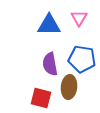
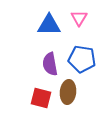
brown ellipse: moved 1 px left, 5 px down
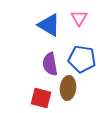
blue triangle: rotated 30 degrees clockwise
brown ellipse: moved 4 px up
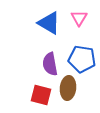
blue triangle: moved 2 px up
red square: moved 3 px up
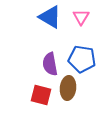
pink triangle: moved 2 px right, 1 px up
blue triangle: moved 1 px right, 6 px up
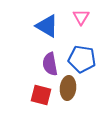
blue triangle: moved 3 px left, 9 px down
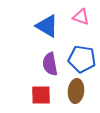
pink triangle: rotated 42 degrees counterclockwise
brown ellipse: moved 8 px right, 3 px down
red square: rotated 15 degrees counterclockwise
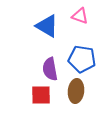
pink triangle: moved 1 px left, 1 px up
purple semicircle: moved 5 px down
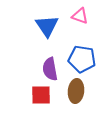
blue triangle: rotated 25 degrees clockwise
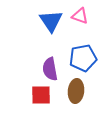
blue triangle: moved 4 px right, 5 px up
blue pentagon: moved 1 px right, 1 px up; rotated 20 degrees counterclockwise
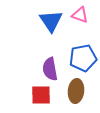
pink triangle: moved 1 px up
